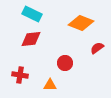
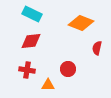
red diamond: moved 2 px down
red semicircle: rotated 40 degrees counterclockwise
red circle: moved 3 px right, 6 px down
red cross: moved 7 px right, 5 px up
orange triangle: moved 2 px left
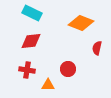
cyan rectangle: moved 1 px up
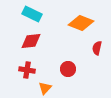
cyan rectangle: moved 1 px down
orange triangle: moved 3 px left, 3 px down; rotated 48 degrees counterclockwise
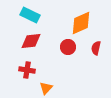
cyan rectangle: moved 2 px left, 1 px down
orange diamond: rotated 45 degrees counterclockwise
red semicircle: moved 1 px left
red circle: moved 22 px up
orange triangle: moved 1 px right
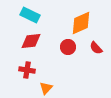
red semicircle: rotated 56 degrees counterclockwise
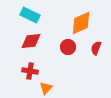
red semicircle: rotated 64 degrees clockwise
red cross: moved 3 px right, 1 px down
